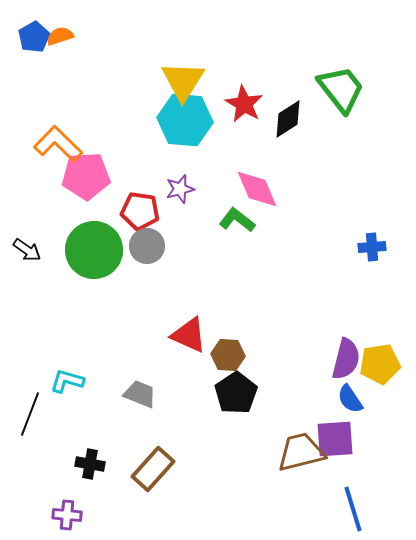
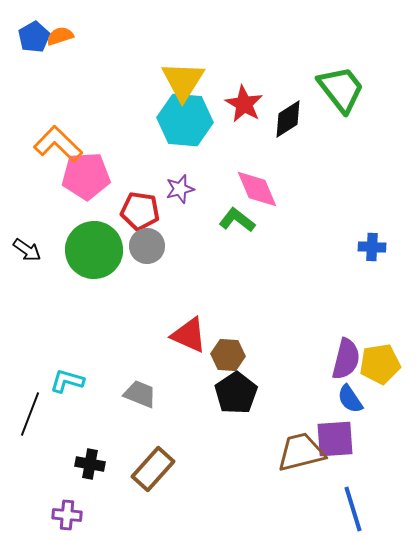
blue cross: rotated 8 degrees clockwise
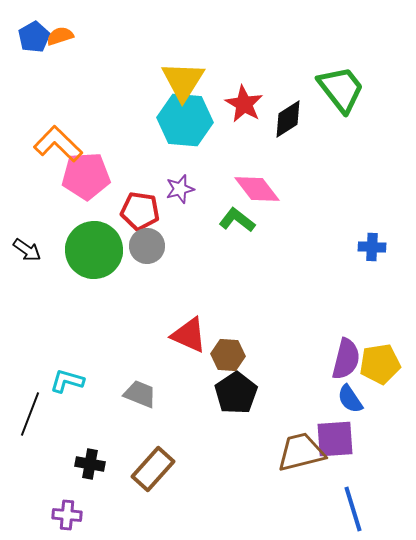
pink diamond: rotated 15 degrees counterclockwise
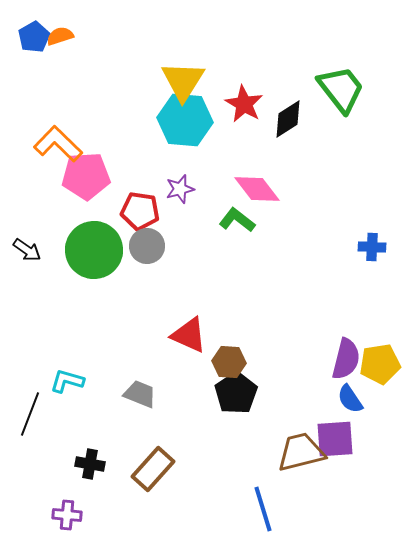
brown hexagon: moved 1 px right, 7 px down
blue line: moved 90 px left
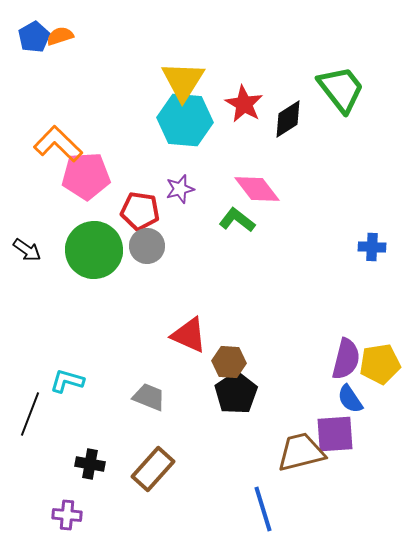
gray trapezoid: moved 9 px right, 3 px down
purple square: moved 5 px up
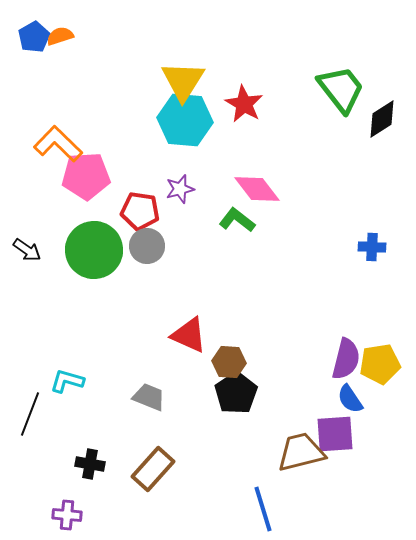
black diamond: moved 94 px right
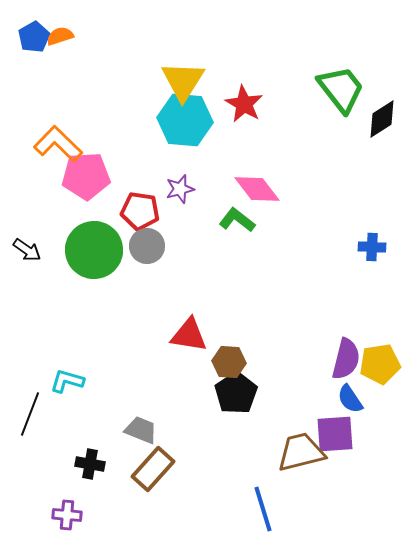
red triangle: rotated 15 degrees counterclockwise
gray trapezoid: moved 8 px left, 33 px down
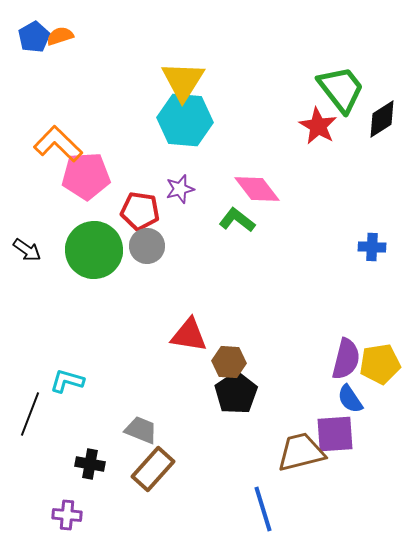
red star: moved 74 px right, 22 px down
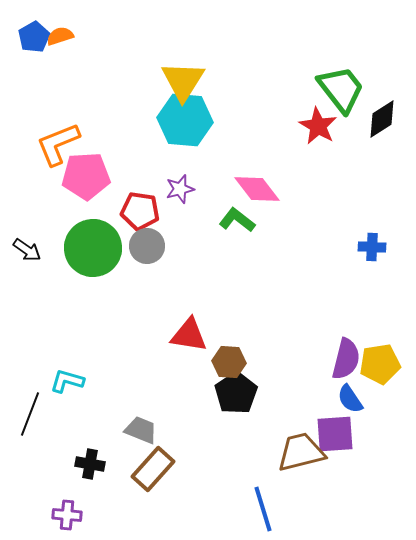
orange L-shape: rotated 66 degrees counterclockwise
green circle: moved 1 px left, 2 px up
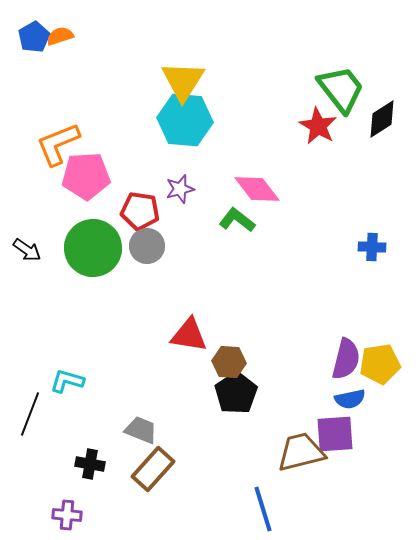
blue semicircle: rotated 68 degrees counterclockwise
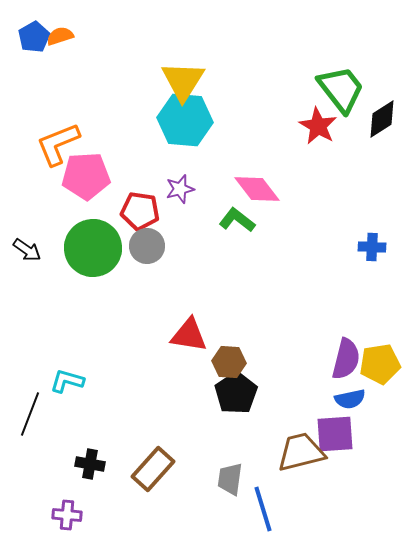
gray trapezoid: moved 89 px right, 49 px down; rotated 104 degrees counterclockwise
